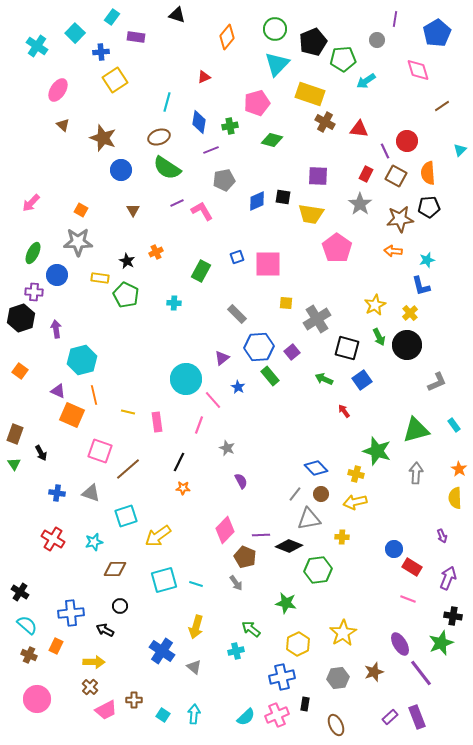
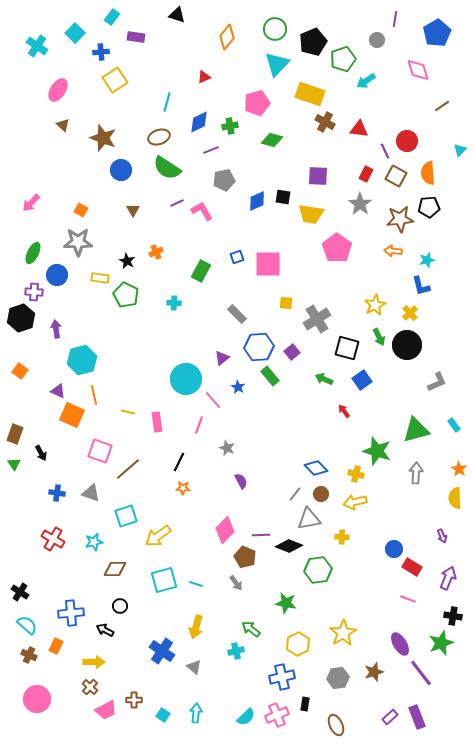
green pentagon at (343, 59): rotated 15 degrees counterclockwise
blue diamond at (199, 122): rotated 55 degrees clockwise
cyan arrow at (194, 714): moved 2 px right, 1 px up
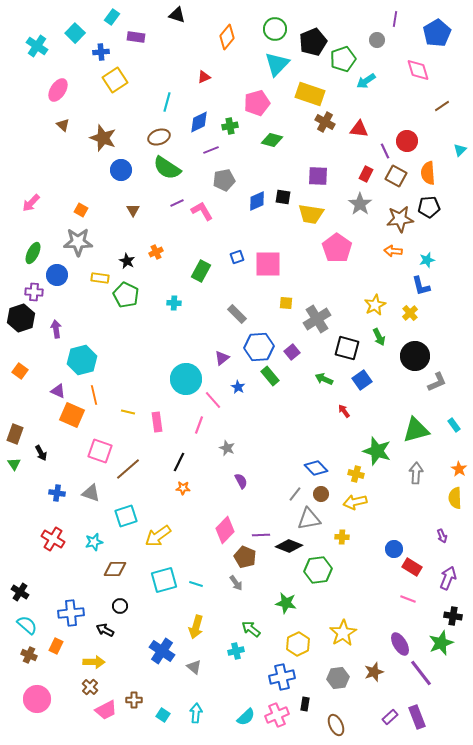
black circle at (407, 345): moved 8 px right, 11 px down
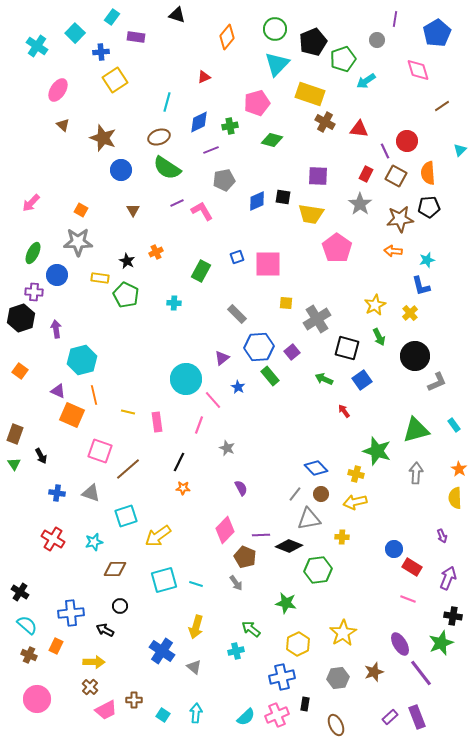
black arrow at (41, 453): moved 3 px down
purple semicircle at (241, 481): moved 7 px down
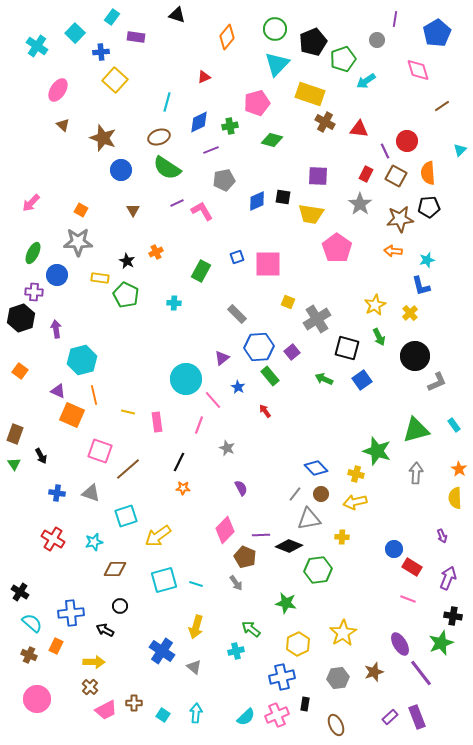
yellow square at (115, 80): rotated 15 degrees counterclockwise
yellow square at (286, 303): moved 2 px right, 1 px up; rotated 16 degrees clockwise
red arrow at (344, 411): moved 79 px left
cyan semicircle at (27, 625): moved 5 px right, 2 px up
brown cross at (134, 700): moved 3 px down
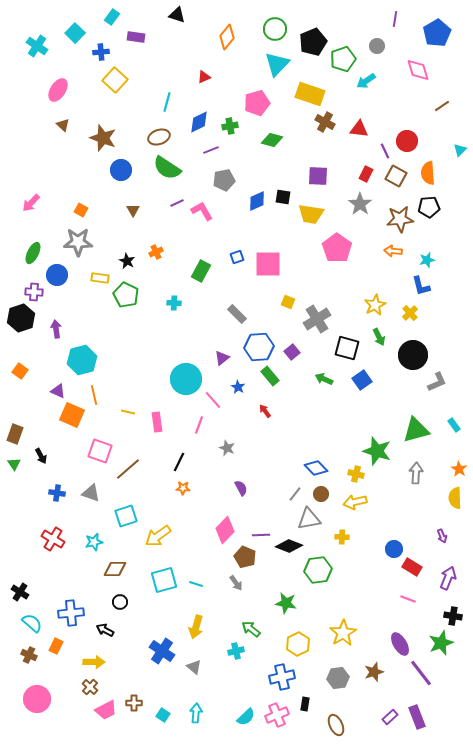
gray circle at (377, 40): moved 6 px down
black circle at (415, 356): moved 2 px left, 1 px up
black circle at (120, 606): moved 4 px up
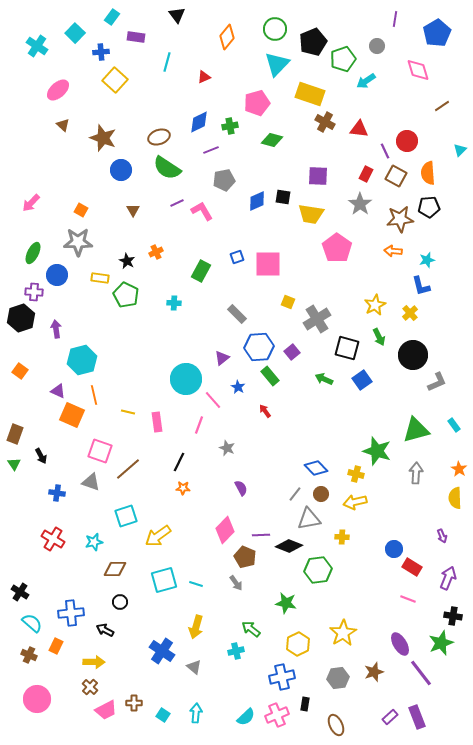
black triangle at (177, 15): rotated 36 degrees clockwise
pink ellipse at (58, 90): rotated 15 degrees clockwise
cyan line at (167, 102): moved 40 px up
gray triangle at (91, 493): moved 11 px up
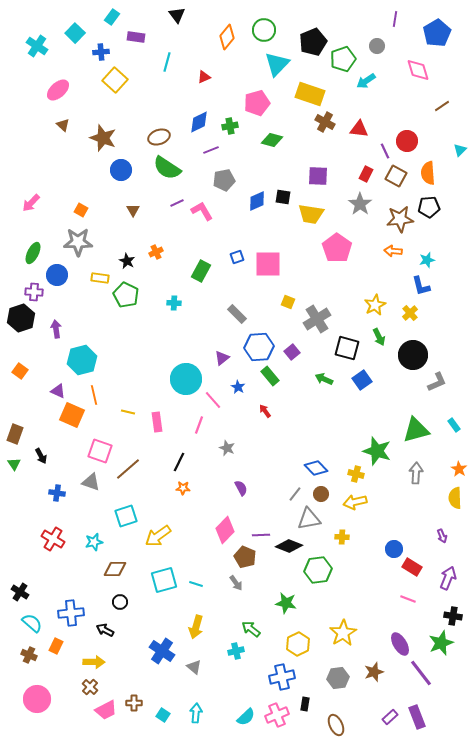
green circle at (275, 29): moved 11 px left, 1 px down
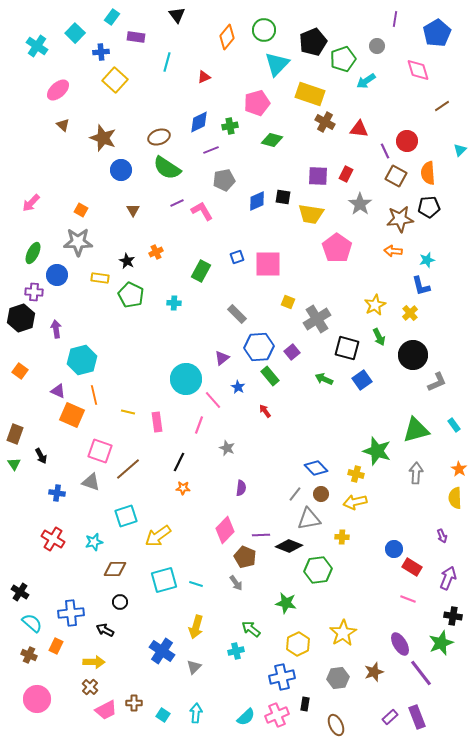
red rectangle at (366, 174): moved 20 px left
green pentagon at (126, 295): moved 5 px right
purple semicircle at (241, 488): rotated 35 degrees clockwise
gray triangle at (194, 667): rotated 35 degrees clockwise
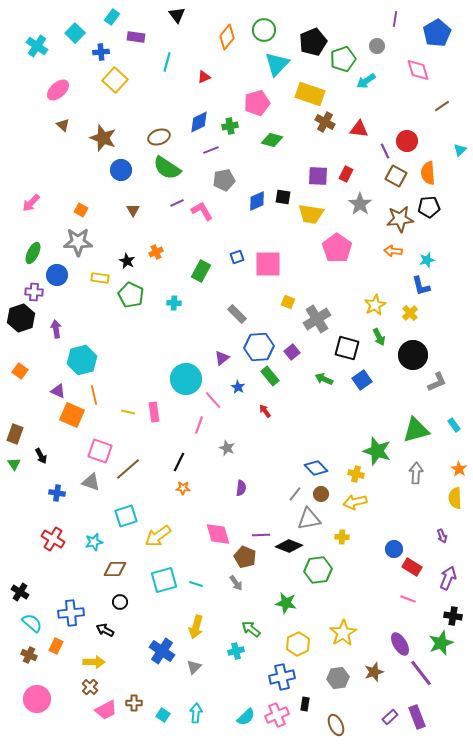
pink rectangle at (157, 422): moved 3 px left, 10 px up
pink diamond at (225, 530): moved 7 px left, 4 px down; rotated 60 degrees counterclockwise
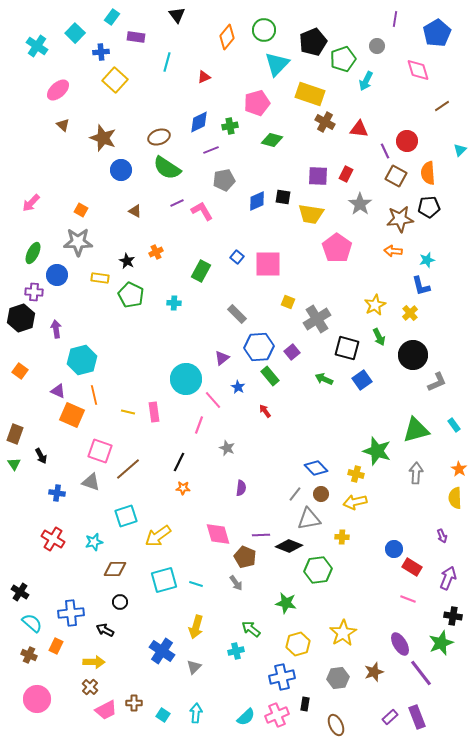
cyan arrow at (366, 81): rotated 30 degrees counterclockwise
brown triangle at (133, 210): moved 2 px right, 1 px down; rotated 32 degrees counterclockwise
blue square at (237, 257): rotated 32 degrees counterclockwise
yellow hexagon at (298, 644): rotated 10 degrees clockwise
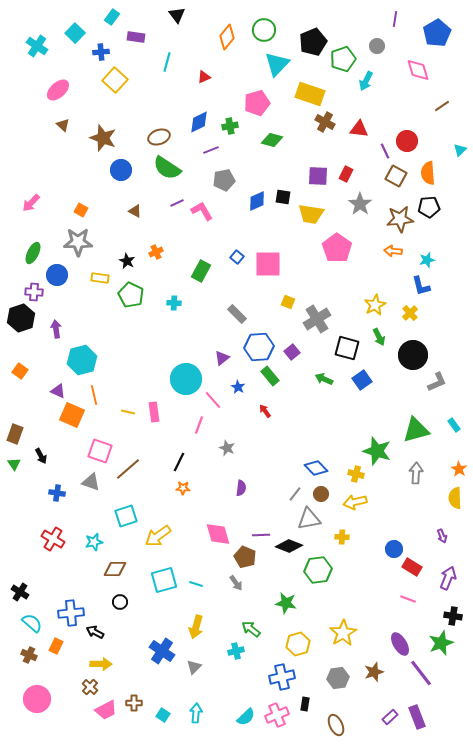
black arrow at (105, 630): moved 10 px left, 2 px down
yellow arrow at (94, 662): moved 7 px right, 2 px down
